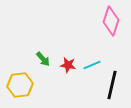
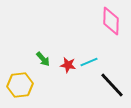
pink diamond: rotated 16 degrees counterclockwise
cyan line: moved 3 px left, 3 px up
black line: rotated 56 degrees counterclockwise
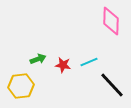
green arrow: moved 5 px left; rotated 70 degrees counterclockwise
red star: moved 5 px left
yellow hexagon: moved 1 px right, 1 px down
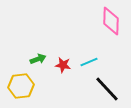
black line: moved 5 px left, 4 px down
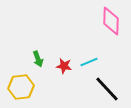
green arrow: rotated 91 degrees clockwise
red star: moved 1 px right, 1 px down
yellow hexagon: moved 1 px down
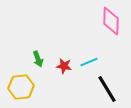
black line: rotated 12 degrees clockwise
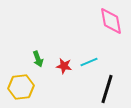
pink diamond: rotated 12 degrees counterclockwise
black line: rotated 48 degrees clockwise
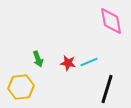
red star: moved 4 px right, 3 px up
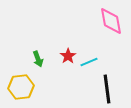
red star: moved 7 px up; rotated 28 degrees clockwise
black line: rotated 24 degrees counterclockwise
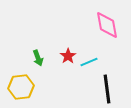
pink diamond: moved 4 px left, 4 px down
green arrow: moved 1 px up
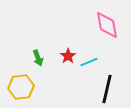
black line: rotated 20 degrees clockwise
